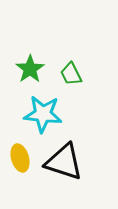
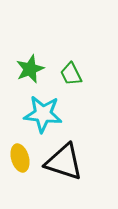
green star: rotated 12 degrees clockwise
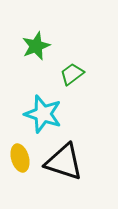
green star: moved 6 px right, 23 px up
green trapezoid: moved 1 px right; rotated 80 degrees clockwise
cyan star: rotated 12 degrees clockwise
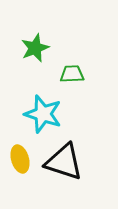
green star: moved 1 px left, 2 px down
green trapezoid: rotated 35 degrees clockwise
yellow ellipse: moved 1 px down
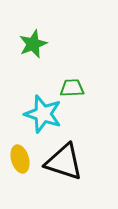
green star: moved 2 px left, 4 px up
green trapezoid: moved 14 px down
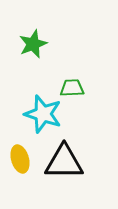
black triangle: rotated 18 degrees counterclockwise
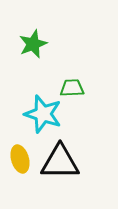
black triangle: moved 4 px left
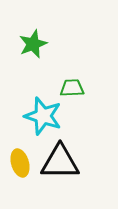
cyan star: moved 2 px down
yellow ellipse: moved 4 px down
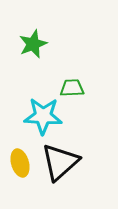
cyan star: rotated 15 degrees counterclockwise
black triangle: rotated 42 degrees counterclockwise
